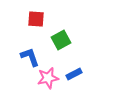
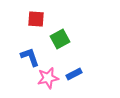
green square: moved 1 px left, 1 px up
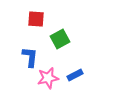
blue L-shape: rotated 25 degrees clockwise
blue rectangle: moved 1 px right, 1 px down
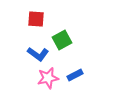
green square: moved 2 px right, 1 px down
blue L-shape: moved 8 px right, 3 px up; rotated 120 degrees clockwise
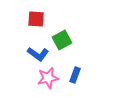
blue rectangle: rotated 42 degrees counterclockwise
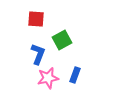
blue L-shape: rotated 105 degrees counterclockwise
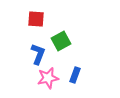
green square: moved 1 px left, 1 px down
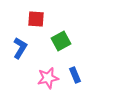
blue L-shape: moved 18 px left, 6 px up; rotated 10 degrees clockwise
blue rectangle: rotated 42 degrees counterclockwise
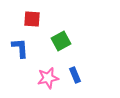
red square: moved 4 px left
blue L-shape: rotated 35 degrees counterclockwise
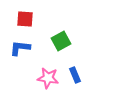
red square: moved 7 px left
blue L-shape: rotated 80 degrees counterclockwise
pink star: rotated 20 degrees clockwise
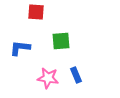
red square: moved 11 px right, 7 px up
green square: rotated 24 degrees clockwise
blue rectangle: moved 1 px right
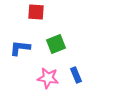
green square: moved 5 px left, 3 px down; rotated 18 degrees counterclockwise
